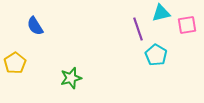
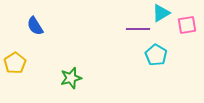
cyan triangle: rotated 18 degrees counterclockwise
purple line: rotated 70 degrees counterclockwise
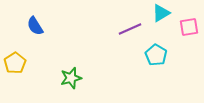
pink square: moved 2 px right, 2 px down
purple line: moved 8 px left; rotated 25 degrees counterclockwise
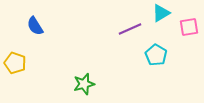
yellow pentagon: rotated 20 degrees counterclockwise
green star: moved 13 px right, 6 px down
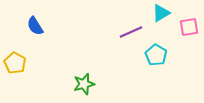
purple line: moved 1 px right, 3 px down
yellow pentagon: rotated 10 degrees clockwise
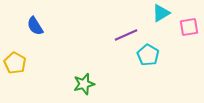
purple line: moved 5 px left, 3 px down
cyan pentagon: moved 8 px left
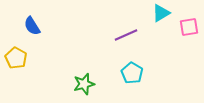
blue semicircle: moved 3 px left
cyan pentagon: moved 16 px left, 18 px down
yellow pentagon: moved 1 px right, 5 px up
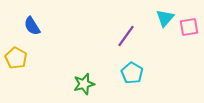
cyan triangle: moved 4 px right, 5 px down; rotated 18 degrees counterclockwise
purple line: moved 1 px down; rotated 30 degrees counterclockwise
